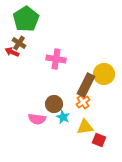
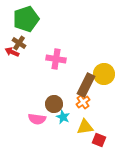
green pentagon: rotated 15 degrees clockwise
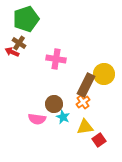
red square: rotated 32 degrees clockwise
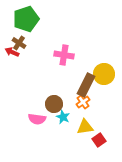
pink cross: moved 8 px right, 4 px up
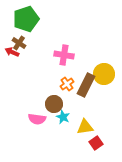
orange cross: moved 16 px left, 18 px up
red square: moved 3 px left, 3 px down
